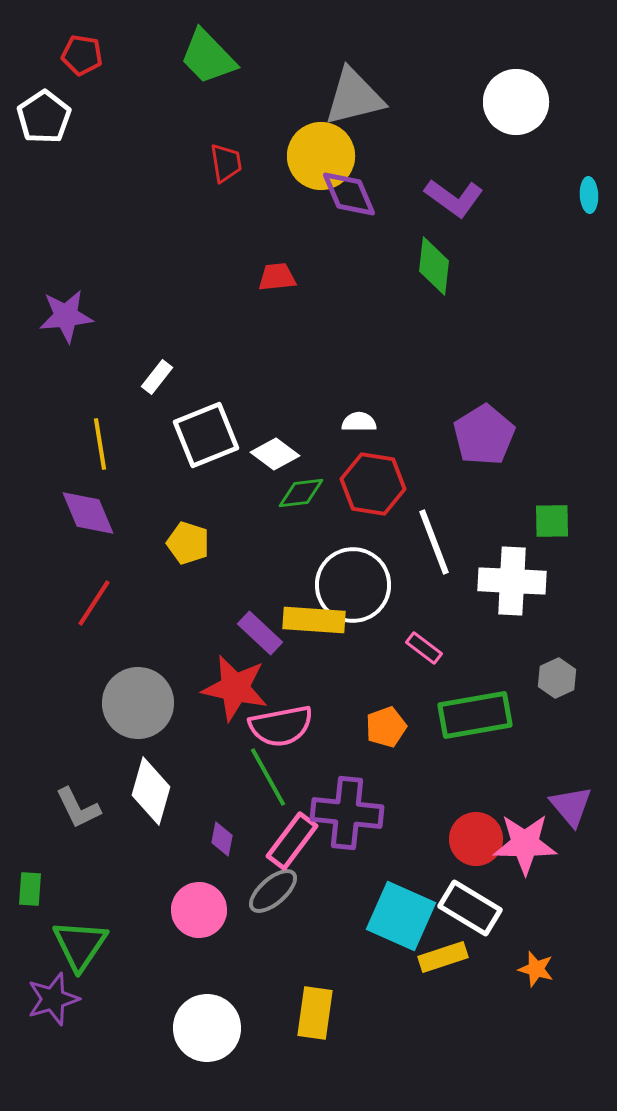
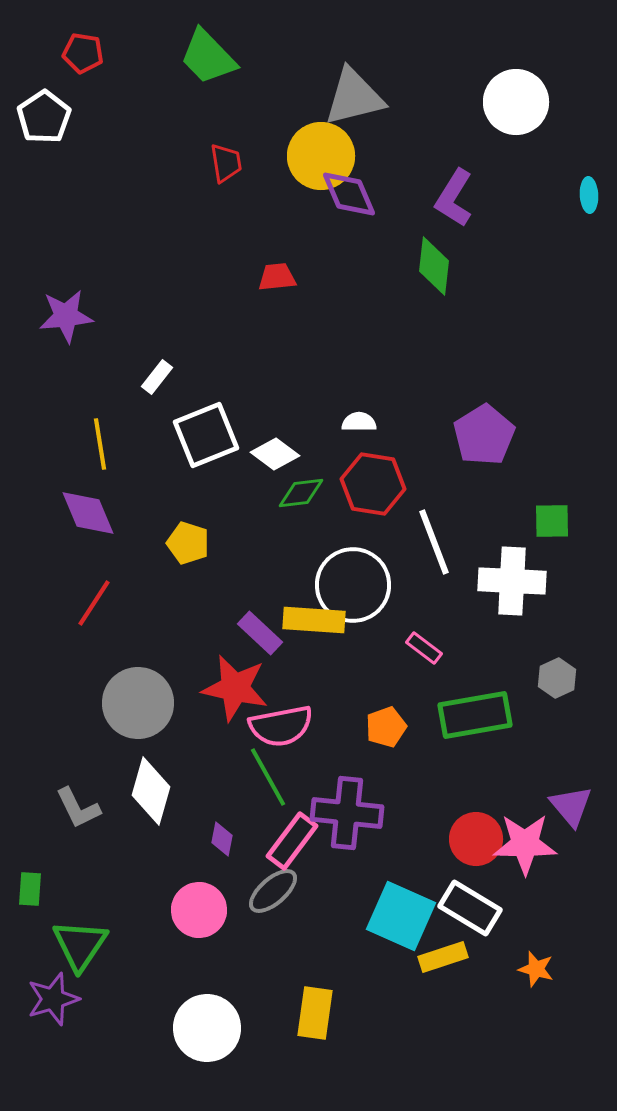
red pentagon at (82, 55): moved 1 px right, 2 px up
purple L-shape at (454, 198): rotated 86 degrees clockwise
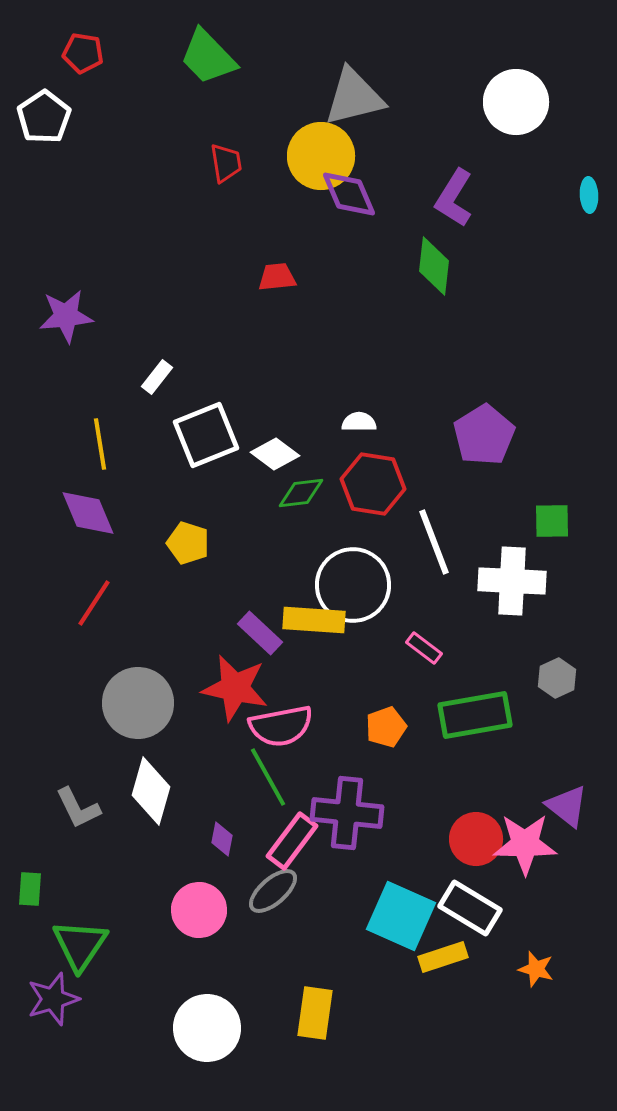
purple triangle at (571, 806): moved 4 px left; rotated 12 degrees counterclockwise
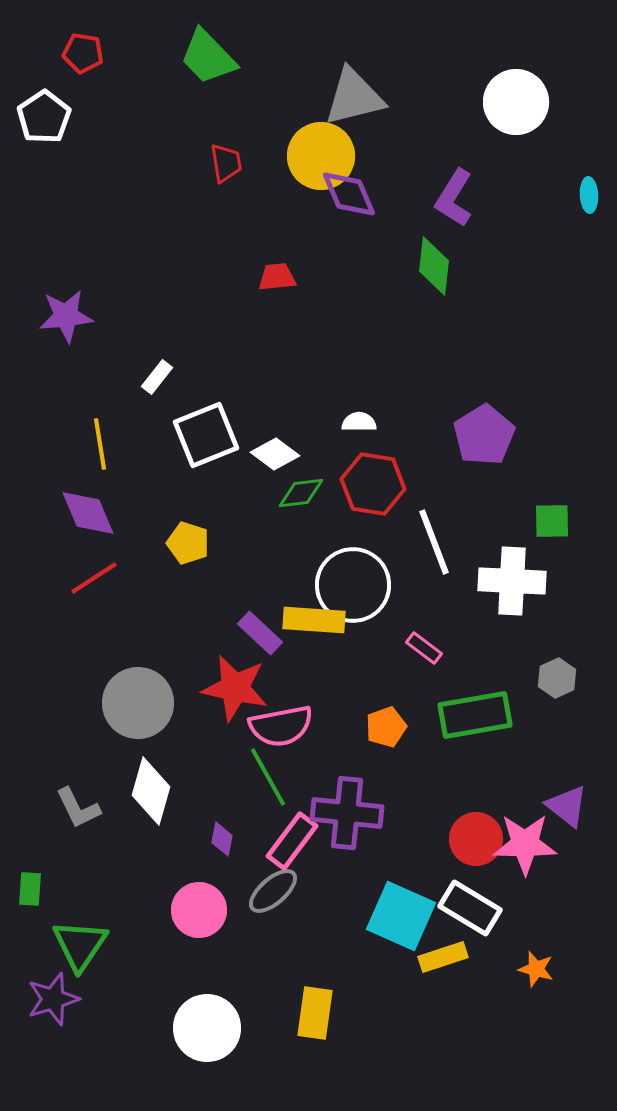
red line at (94, 603): moved 25 px up; rotated 24 degrees clockwise
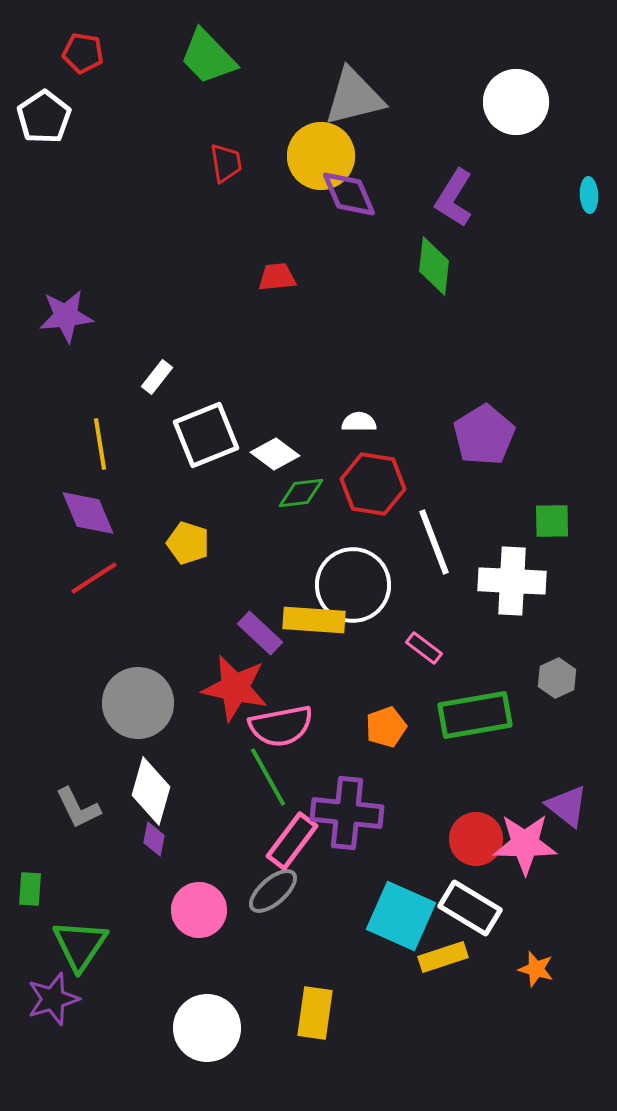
purple diamond at (222, 839): moved 68 px left
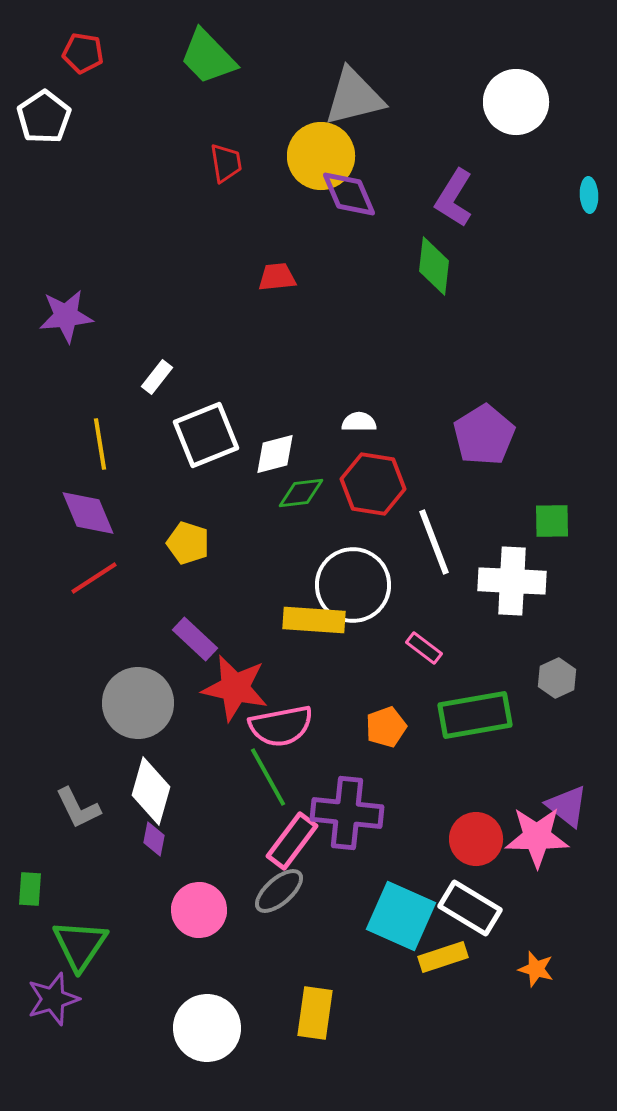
white diamond at (275, 454): rotated 51 degrees counterclockwise
purple rectangle at (260, 633): moved 65 px left, 6 px down
pink star at (525, 844): moved 12 px right, 7 px up
gray ellipse at (273, 891): moved 6 px right
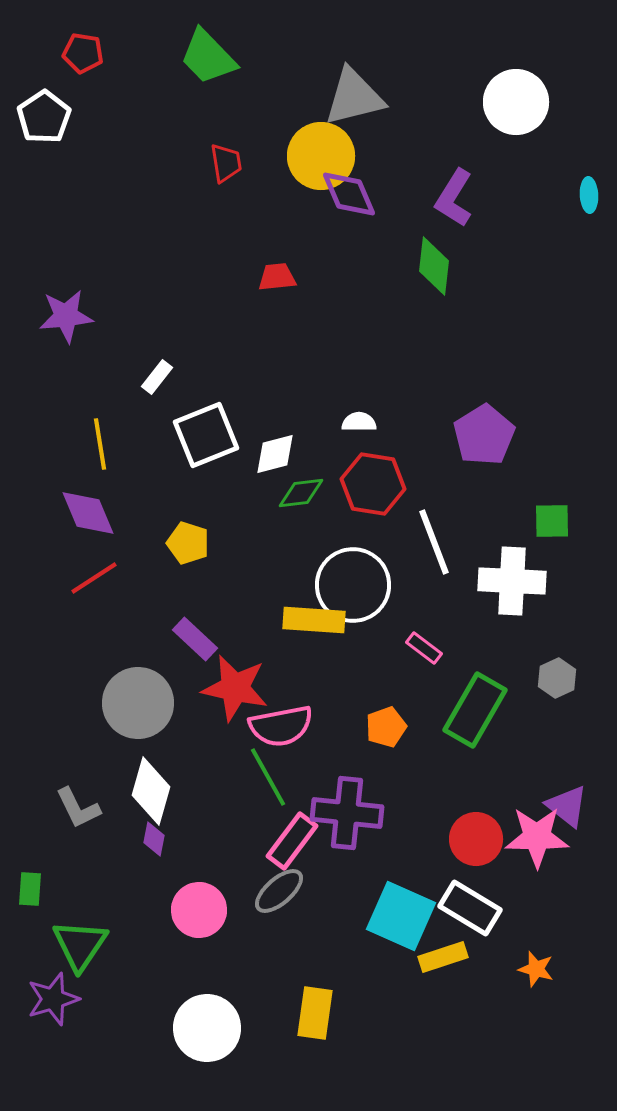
green rectangle at (475, 715): moved 5 px up; rotated 50 degrees counterclockwise
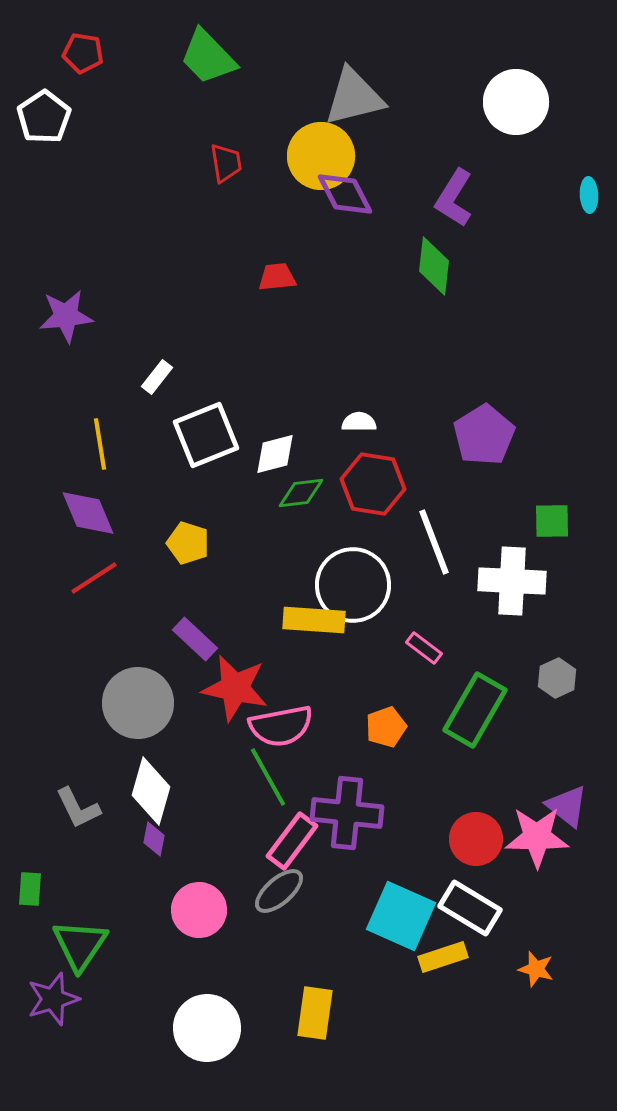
purple diamond at (349, 194): moved 4 px left; rotated 4 degrees counterclockwise
